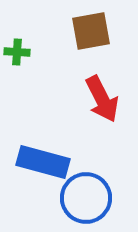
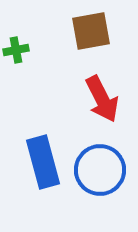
green cross: moved 1 px left, 2 px up; rotated 15 degrees counterclockwise
blue rectangle: rotated 60 degrees clockwise
blue circle: moved 14 px right, 28 px up
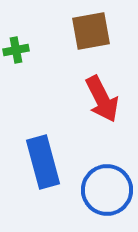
blue circle: moved 7 px right, 20 px down
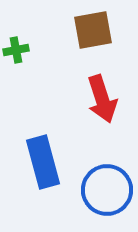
brown square: moved 2 px right, 1 px up
red arrow: rotated 9 degrees clockwise
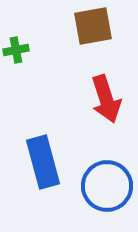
brown square: moved 4 px up
red arrow: moved 4 px right
blue circle: moved 4 px up
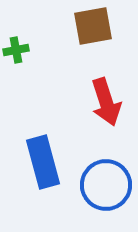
red arrow: moved 3 px down
blue circle: moved 1 px left, 1 px up
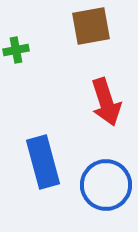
brown square: moved 2 px left
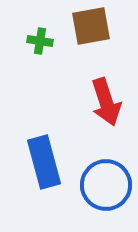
green cross: moved 24 px right, 9 px up; rotated 20 degrees clockwise
blue rectangle: moved 1 px right
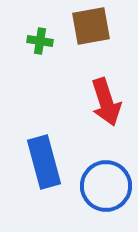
blue circle: moved 1 px down
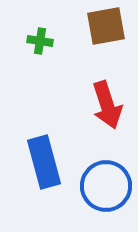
brown square: moved 15 px right
red arrow: moved 1 px right, 3 px down
